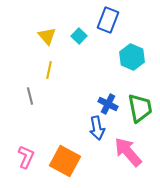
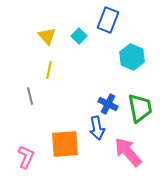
orange square: moved 17 px up; rotated 32 degrees counterclockwise
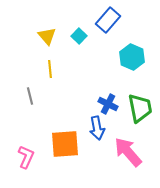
blue rectangle: rotated 20 degrees clockwise
yellow line: moved 1 px right, 1 px up; rotated 18 degrees counterclockwise
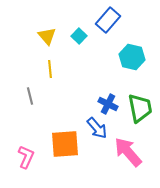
cyan hexagon: rotated 10 degrees counterclockwise
blue arrow: rotated 30 degrees counterclockwise
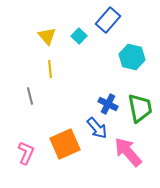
orange square: rotated 20 degrees counterclockwise
pink L-shape: moved 4 px up
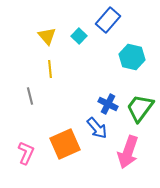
green trapezoid: rotated 132 degrees counterclockwise
pink arrow: rotated 120 degrees counterclockwise
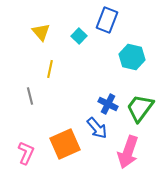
blue rectangle: moved 1 px left; rotated 20 degrees counterclockwise
yellow triangle: moved 6 px left, 4 px up
yellow line: rotated 18 degrees clockwise
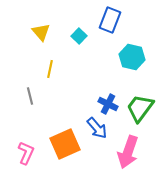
blue rectangle: moved 3 px right
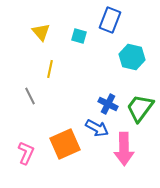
cyan square: rotated 28 degrees counterclockwise
gray line: rotated 12 degrees counterclockwise
blue arrow: rotated 20 degrees counterclockwise
pink arrow: moved 4 px left, 3 px up; rotated 20 degrees counterclockwise
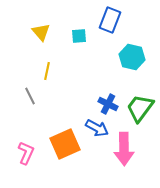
cyan square: rotated 21 degrees counterclockwise
yellow line: moved 3 px left, 2 px down
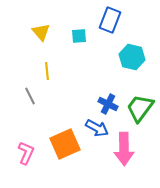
yellow line: rotated 18 degrees counterclockwise
